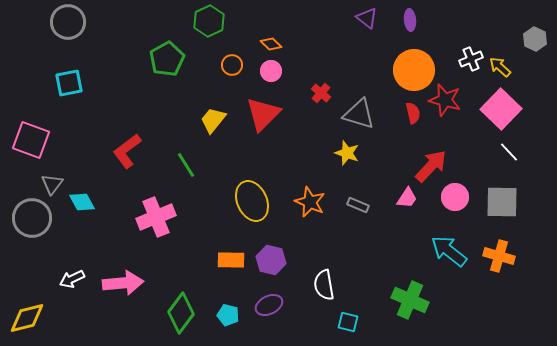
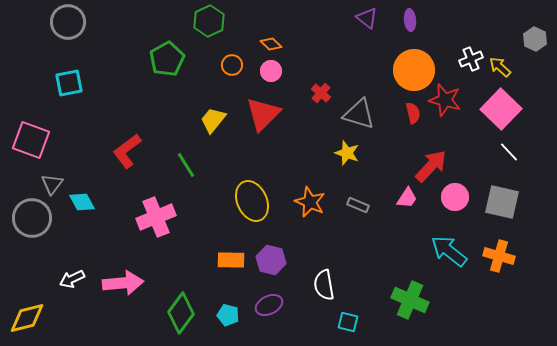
gray square at (502, 202): rotated 12 degrees clockwise
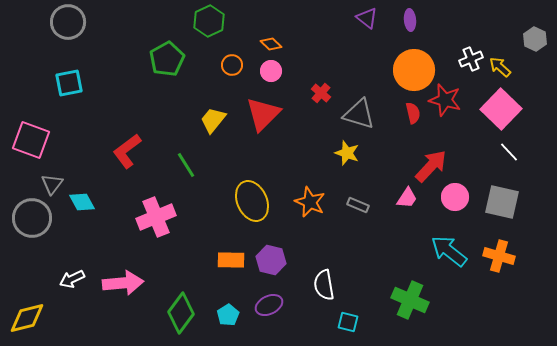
cyan pentagon at (228, 315): rotated 25 degrees clockwise
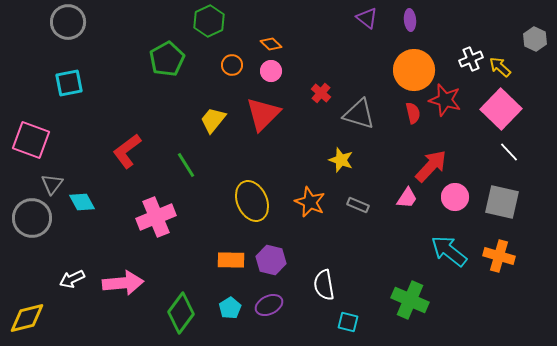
yellow star at (347, 153): moved 6 px left, 7 px down
cyan pentagon at (228, 315): moved 2 px right, 7 px up
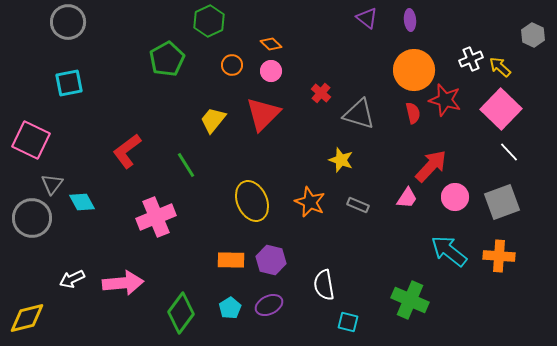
gray hexagon at (535, 39): moved 2 px left, 4 px up
pink square at (31, 140): rotated 6 degrees clockwise
gray square at (502, 202): rotated 33 degrees counterclockwise
orange cross at (499, 256): rotated 12 degrees counterclockwise
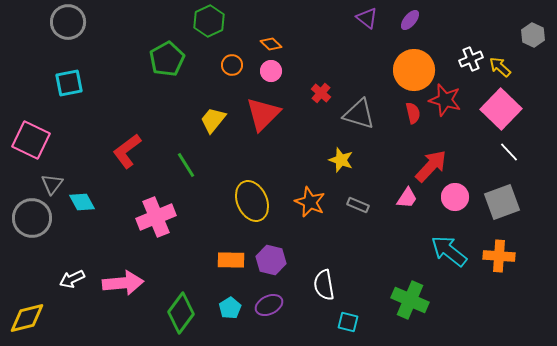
purple ellipse at (410, 20): rotated 45 degrees clockwise
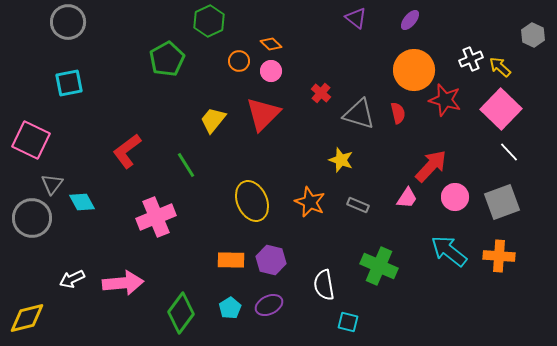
purple triangle at (367, 18): moved 11 px left
orange circle at (232, 65): moved 7 px right, 4 px up
red semicircle at (413, 113): moved 15 px left
green cross at (410, 300): moved 31 px left, 34 px up
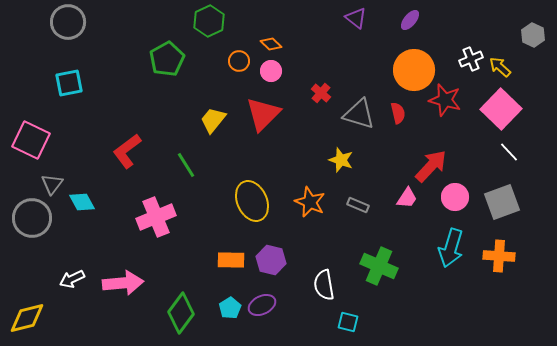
cyan arrow at (449, 251): moved 2 px right, 3 px up; rotated 111 degrees counterclockwise
purple ellipse at (269, 305): moved 7 px left
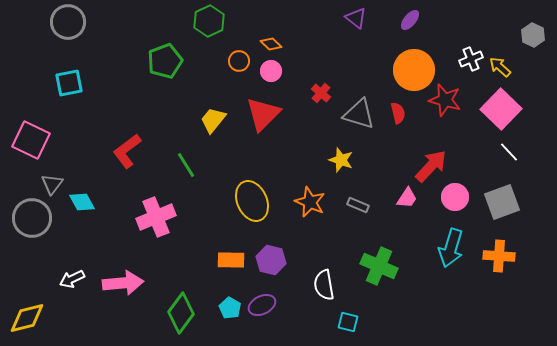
green pentagon at (167, 59): moved 2 px left, 2 px down; rotated 8 degrees clockwise
cyan pentagon at (230, 308): rotated 10 degrees counterclockwise
